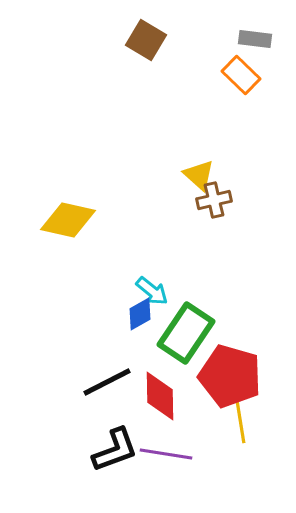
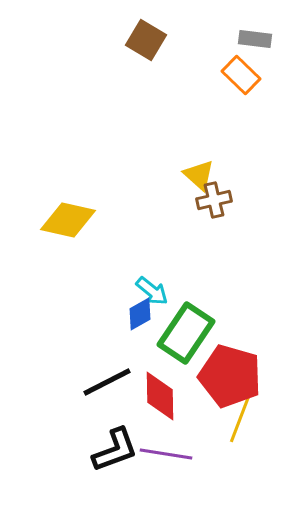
yellow line: rotated 30 degrees clockwise
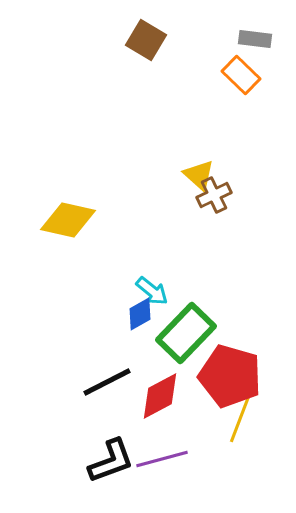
brown cross: moved 5 px up; rotated 12 degrees counterclockwise
green rectangle: rotated 10 degrees clockwise
red diamond: rotated 63 degrees clockwise
black L-shape: moved 4 px left, 11 px down
purple line: moved 4 px left, 5 px down; rotated 24 degrees counterclockwise
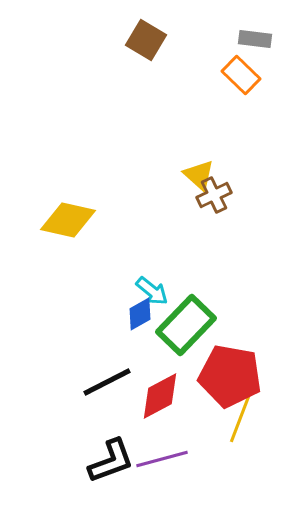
green rectangle: moved 8 px up
red pentagon: rotated 6 degrees counterclockwise
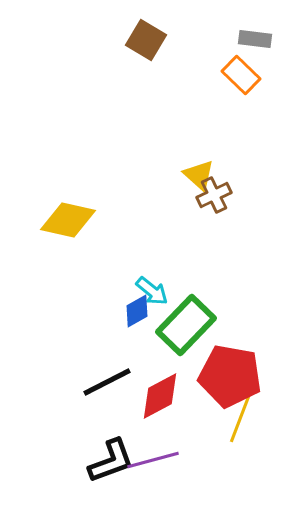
blue diamond: moved 3 px left, 3 px up
purple line: moved 9 px left, 1 px down
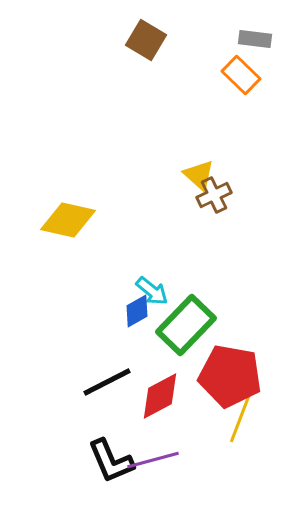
black L-shape: rotated 87 degrees clockwise
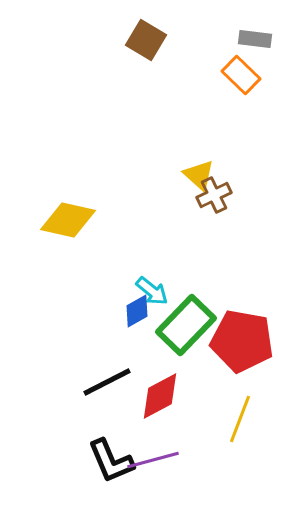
red pentagon: moved 12 px right, 35 px up
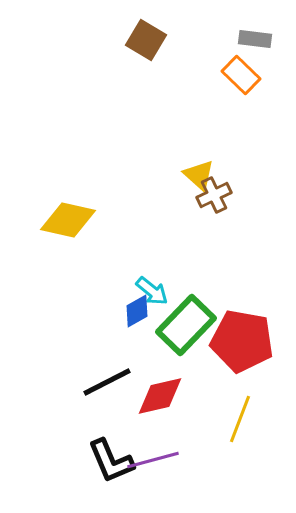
red diamond: rotated 15 degrees clockwise
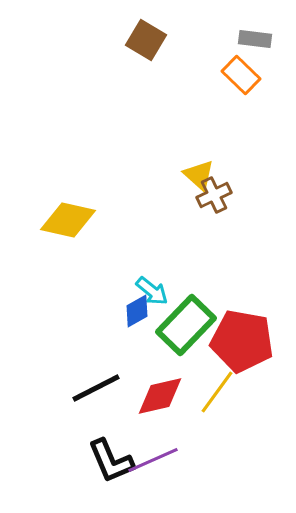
black line: moved 11 px left, 6 px down
yellow line: moved 23 px left, 27 px up; rotated 15 degrees clockwise
purple line: rotated 9 degrees counterclockwise
